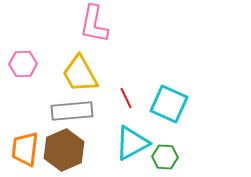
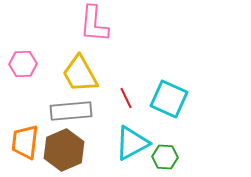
pink L-shape: rotated 6 degrees counterclockwise
cyan square: moved 5 px up
gray rectangle: moved 1 px left
orange trapezoid: moved 7 px up
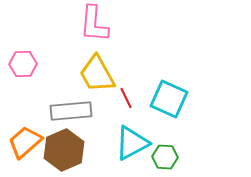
yellow trapezoid: moved 17 px right
orange trapezoid: rotated 42 degrees clockwise
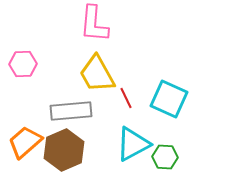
cyan triangle: moved 1 px right, 1 px down
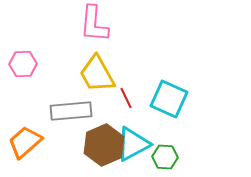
brown hexagon: moved 40 px right, 5 px up
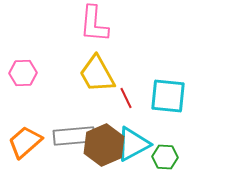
pink hexagon: moved 9 px down
cyan square: moved 1 px left, 3 px up; rotated 18 degrees counterclockwise
gray rectangle: moved 3 px right, 25 px down
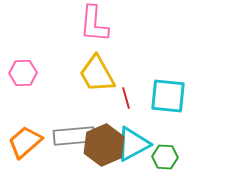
red line: rotated 10 degrees clockwise
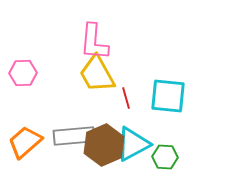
pink L-shape: moved 18 px down
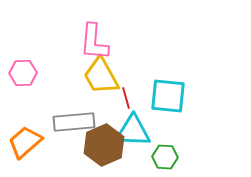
yellow trapezoid: moved 4 px right, 2 px down
gray rectangle: moved 14 px up
cyan triangle: moved 13 px up; rotated 30 degrees clockwise
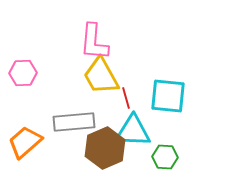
brown hexagon: moved 1 px right, 3 px down
